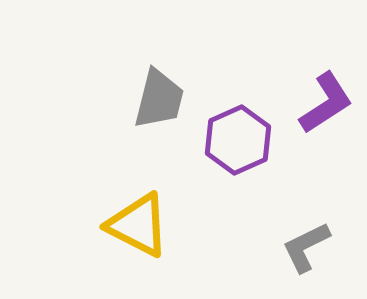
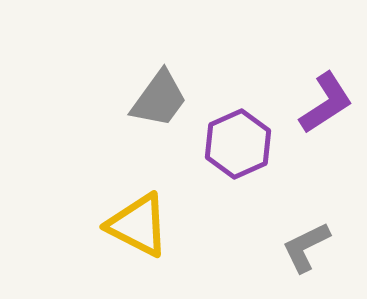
gray trapezoid: rotated 22 degrees clockwise
purple hexagon: moved 4 px down
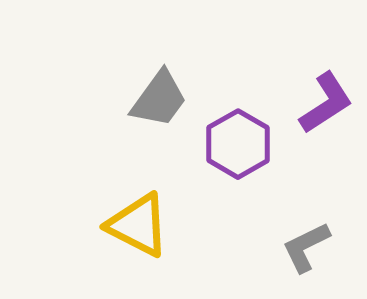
purple hexagon: rotated 6 degrees counterclockwise
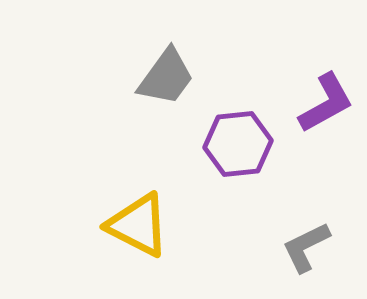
gray trapezoid: moved 7 px right, 22 px up
purple L-shape: rotated 4 degrees clockwise
purple hexagon: rotated 24 degrees clockwise
